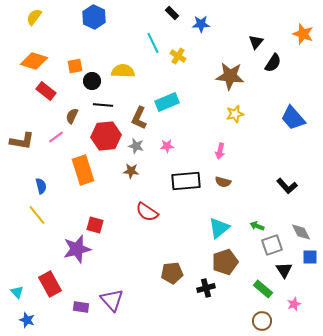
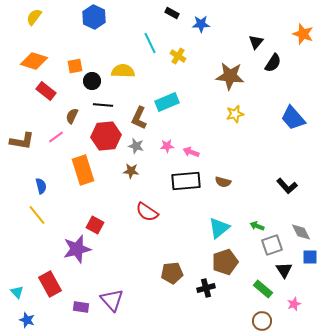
black rectangle at (172, 13): rotated 16 degrees counterclockwise
cyan line at (153, 43): moved 3 px left
pink arrow at (220, 151): moved 29 px left, 1 px down; rotated 98 degrees clockwise
red square at (95, 225): rotated 12 degrees clockwise
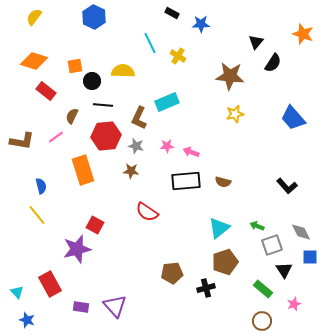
purple triangle at (112, 300): moved 3 px right, 6 px down
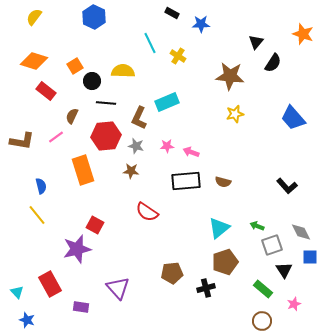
orange square at (75, 66): rotated 21 degrees counterclockwise
black line at (103, 105): moved 3 px right, 2 px up
purple triangle at (115, 306): moved 3 px right, 18 px up
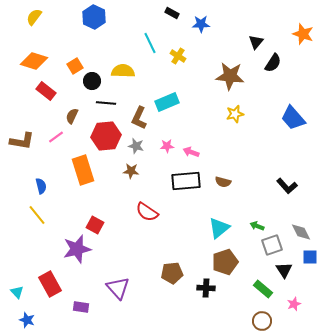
black cross at (206, 288): rotated 18 degrees clockwise
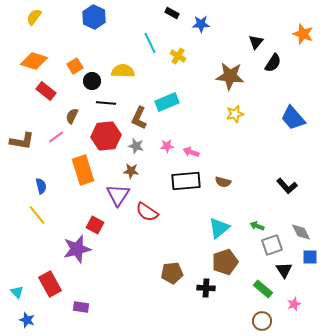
purple triangle at (118, 288): moved 93 px up; rotated 15 degrees clockwise
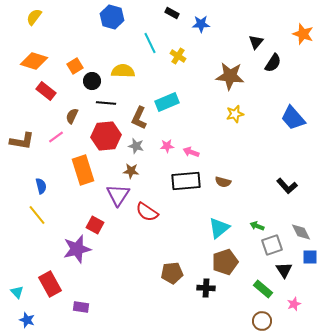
blue hexagon at (94, 17): moved 18 px right; rotated 10 degrees counterclockwise
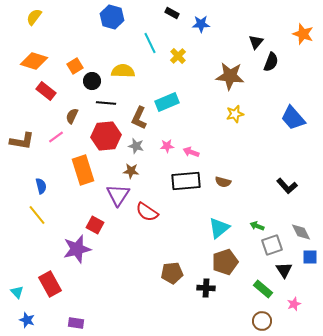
yellow cross at (178, 56): rotated 14 degrees clockwise
black semicircle at (273, 63): moved 2 px left, 1 px up; rotated 12 degrees counterclockwise
purple rectangle at (81, 307): moved 5 px left, 16 px down
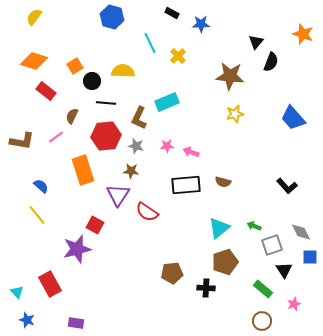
black rectangle at (186, 181): moved 4 px down
blue semicircle at (41, 186): rotated 35 degrees counterclockwise
green arrow at (257, 226): moved 3 px left
